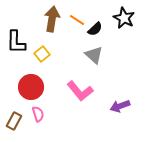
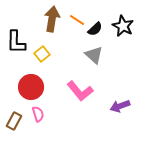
black star: moved 1 px left, 8 px down
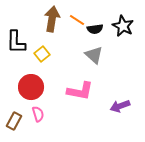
black semicircle: rotated 35 degrees clockwise
pink L-shape: rotated 40 degrees counterclockwise
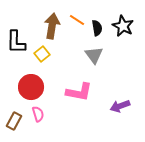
brown arrow: moved 7 px down
black semicircle: moved 2 px right, 1 px up; rotated 91 degrees counterclockwise
gray triangle: rotated 12 degrees clockwise
pink L-shape: moved 1 px left, 1 px down
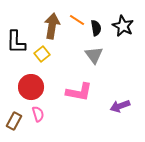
black semicircle: moved 1 px left
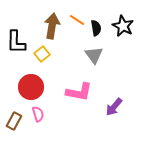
purple arrow: moved 6 px left, 1 px down; rotated 30 degrees counterclockwise
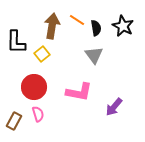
red circle: moved 3 px right
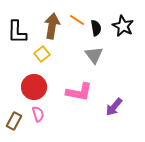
black L-shape: moved 1 px right, 10 px up
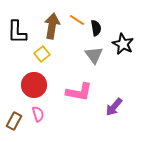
black star: moved 18 px down
red circle: moved 2 px up
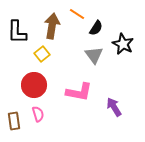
orange line: moved 6 px up
black semicircle: rotated 42 degrees clockwise
purple arrow: rotated 108 degrees clockwise
brown rectangle: rotated 36 degrees counterclockwise
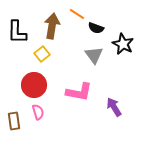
black semicircle: rotated 77 degrees clockwise
pink semicircle: moved 2 px up
